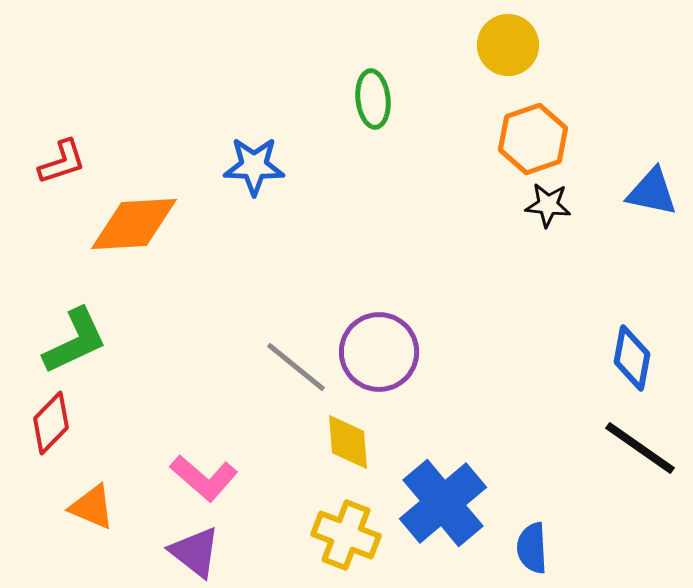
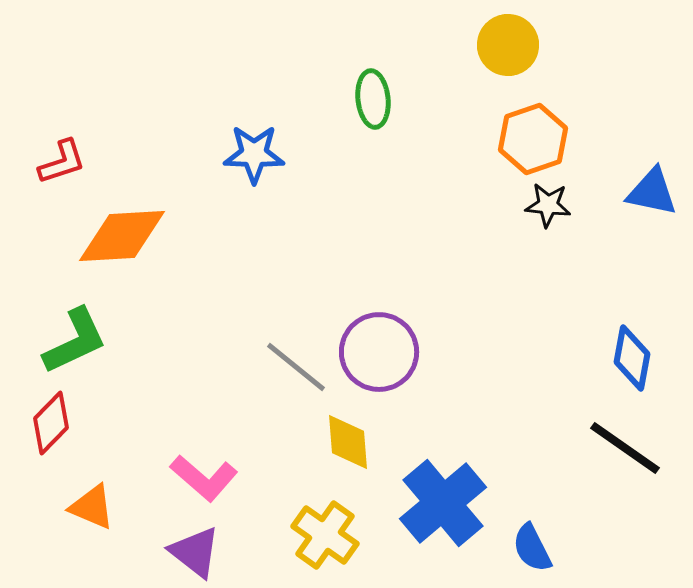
blue star: moved 12 px up
orange diamond: moved 12 px left, 12 px down
black line: moved 15 px left
yellow cross: moved 21 px left; rotated 14 degrees clockwise
blue semicircle: rotated 24 degrees counterclockwise
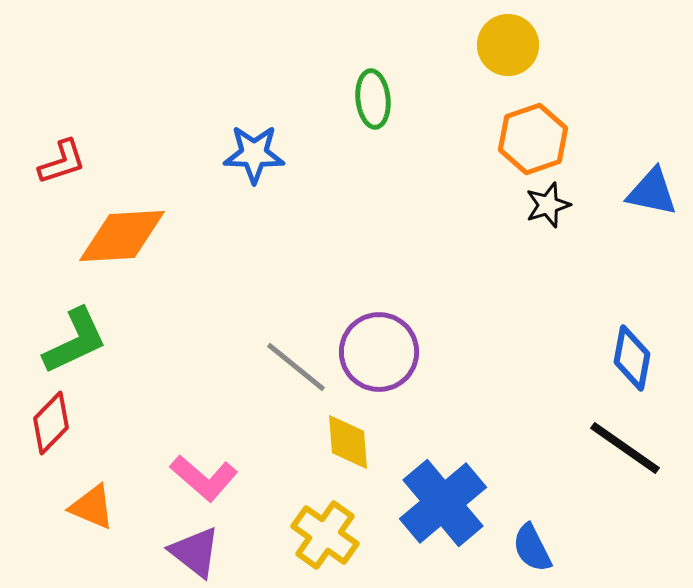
black star: rotated 24 degrees counterclockwise
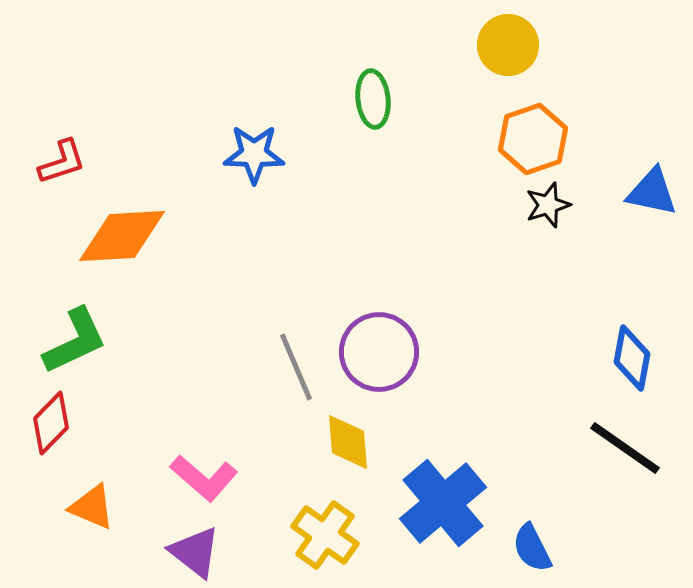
gray line: rotated 28 degrees clockwise
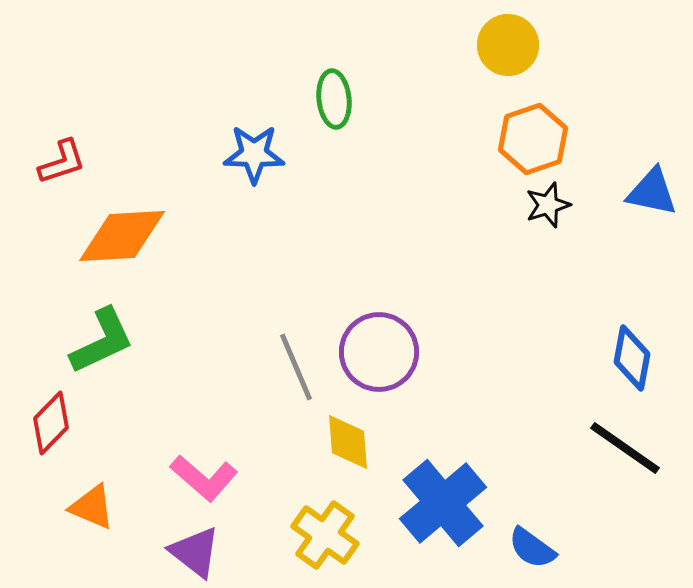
green ellipse: moved 39 px left
green L-shape: moved 27 px right
blue semicircle: rotated 27 degrees counterclockwise
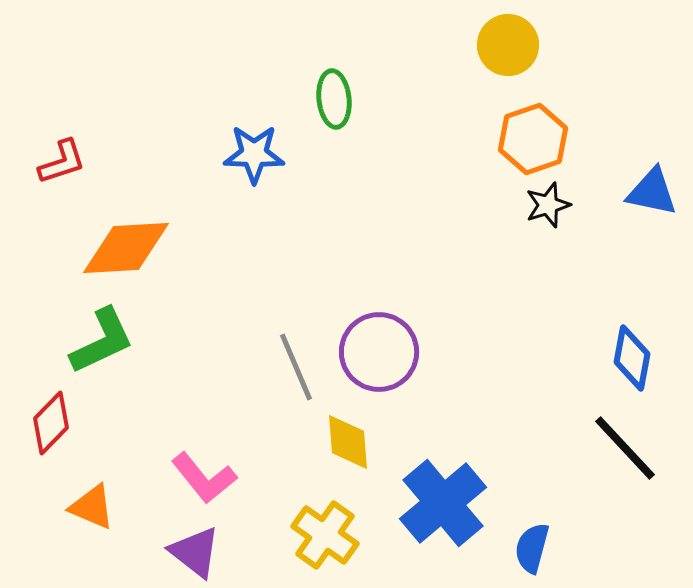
orange diamond: moved 4 px right, 12 px down
black line: rotated 12 degrees clockwise
pink L-shape: rotated 10 degrees clockwise
blue semicircle: rotated 69 degrees clockwise
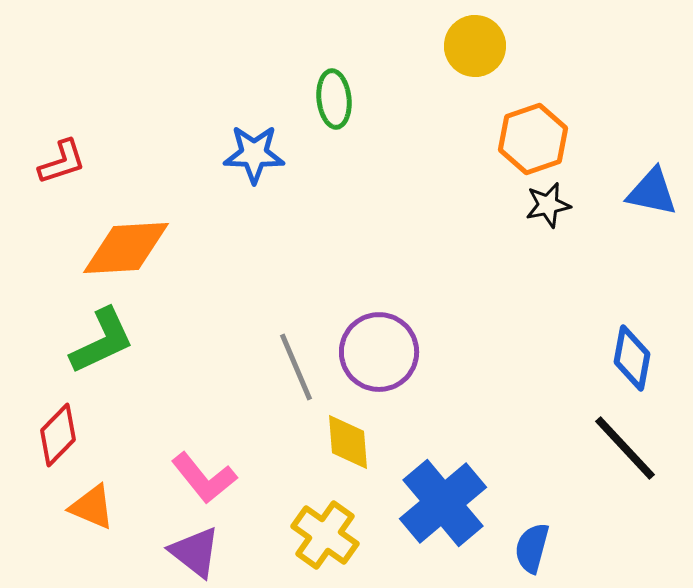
yellow circle: moved 33 px left, 1 px down
black star: rotated 6 degrees clockwise
red diamond: moved 7 px right, 12 px down
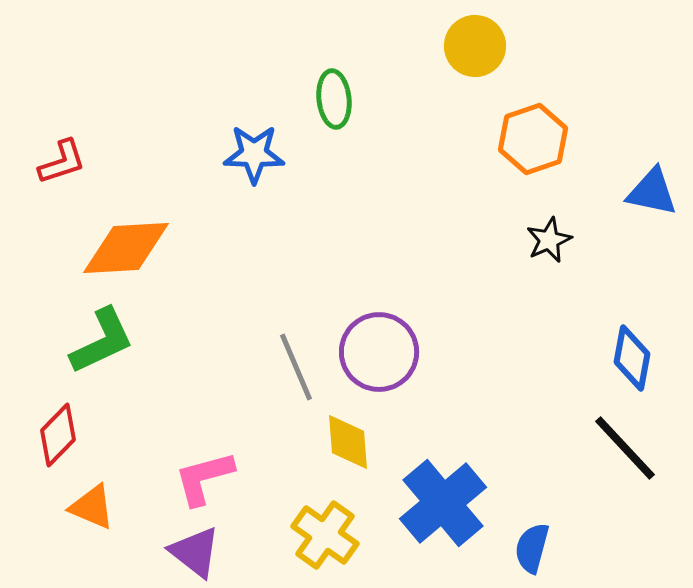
black star: moved 1 px right, 35 px down; rotated 12 degrees counterclockwise
pink L-shape: rotated 114 degrees clockwise
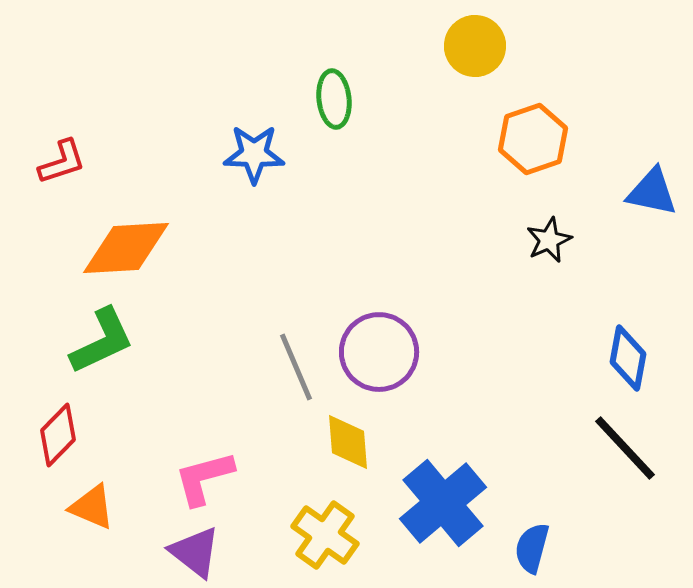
blue diamond: moved 4 px left
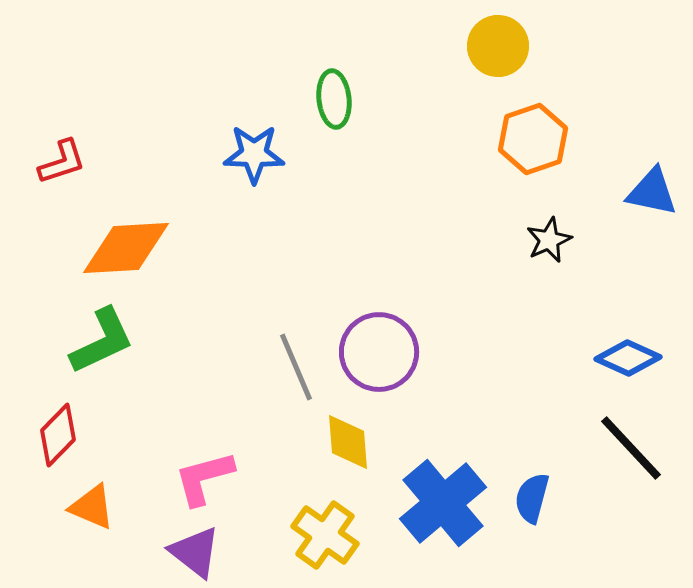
yellow circle: moved 23 px right
blue diamond: rotated 76 degrees counterclockwise
black line: moved 6 px right
blue semicircle: moved 50 px up
